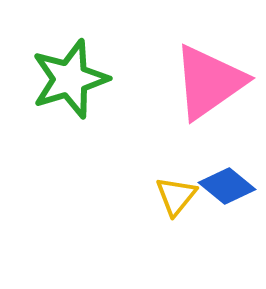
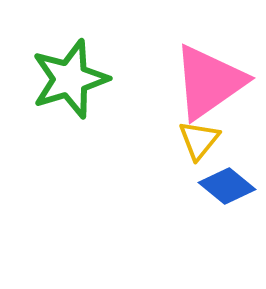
yellow triangle: moved 23 px right, 56 px up
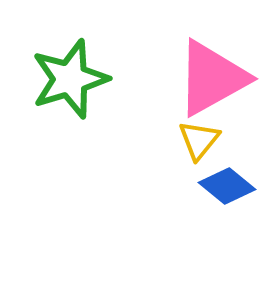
pink triangle: moved 3 px right, 4 px up; rotated 6 degrees clockwise
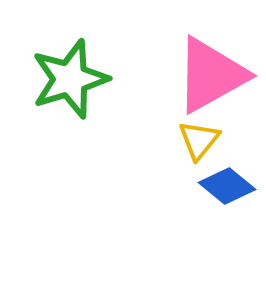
pink triangle: moved 1 px left, 3 px up
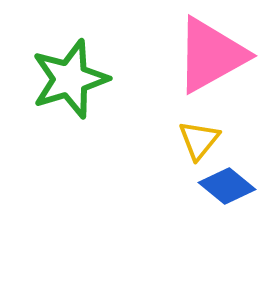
pink triangle: moved 20 px up
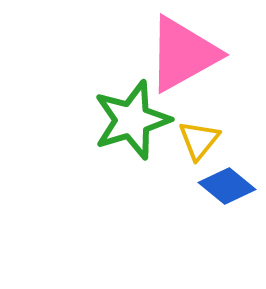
pink triangle: moved 28 px left, 1 px up
green star: moved 62 px right, 41 px down
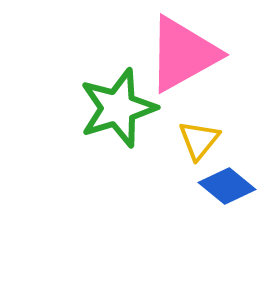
green star: moved 14 px left, 12 px up
